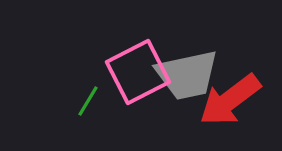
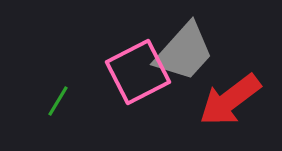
gray trapezoid: moved 3 px left, 23 px up; rotated 36 degrees counterclockwise
green line: moved 30 px left
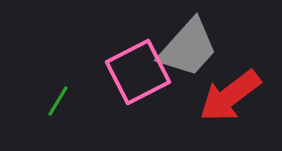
gray trapezoid: moved 4 px right, 4 px up
red arrow: moved 4 px up
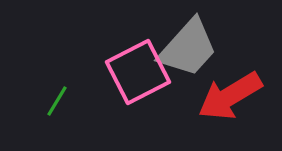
red arrow: rotated 6 degrees clockwise
green line: moved 1 px left
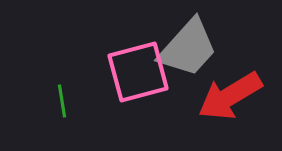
pink square: rotated 12 degrees clockwise
green line: moved 5 px right; rotated 40 degrees counterclockwise
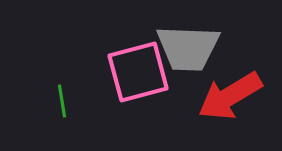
gray trapezoid: rotated 50 degrees clockwise
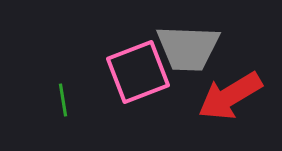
pink square: rotated 6 degrees counterclockwise
green line: moved 1 px right, 1 px up
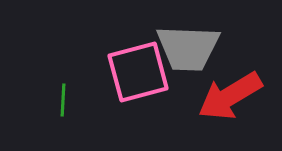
pink square: rotated 6 degrees clockwise
green line: rotated 12 degrees clockwise
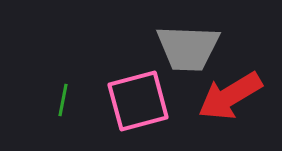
pink square: moved 29 px down
green line: rotated 8 degrees clockwise
